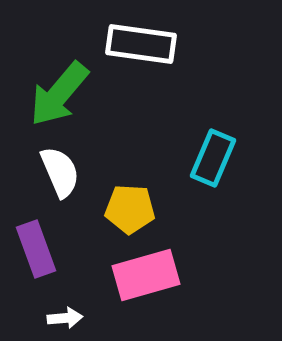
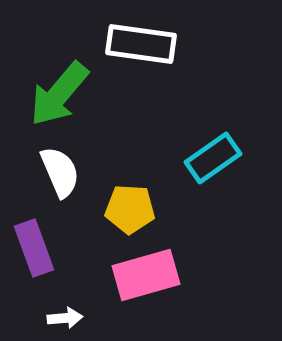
cyan rectangle: rotated 32 degrees clockwise
purple rectangle: moved 2 px left, 1 px up
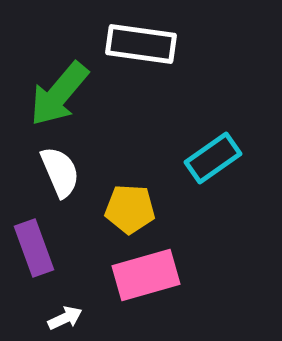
white arrow: rotated 20 degrees counterclockwise
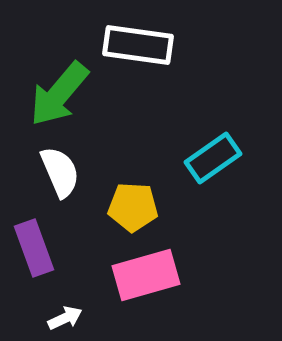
white rectangle: moved 3 px left, 1 px down
yellow pentagon: moved 3 px right, 2 px up
